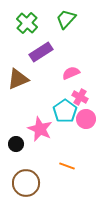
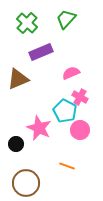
purple rectangle: rotated 10 degrees clockwise
cyan pentagon: rotated 10 degrees counterclockwise
pink circle: moved 6 px left, 11 px down
pink star: moved 1 px left, 1 px up
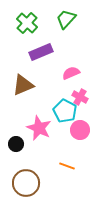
brown triangle: moved 5 px right, 6 px down
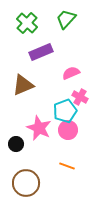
cyan pentagon: rotated 25 degrees clockwise
pink circle: moved 12 px left
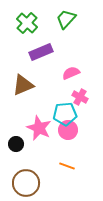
cyan pentagon: moved 3 px down; rotated 15 degrees clockwise
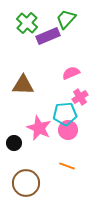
purple rectangle: moved 7 px right, 16 px up
brown triangle: rotated 25 degrees clockwise
pink cross: rotated 28 degrees clockwise
black circle: moved 2 px left, 1 px up
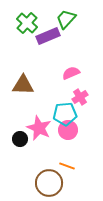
black circle: moved 6 px right, 4 px up
brown circle: moved 23 px right
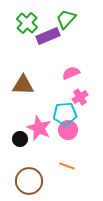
brown circle: moved 20 px left, 2 px up
